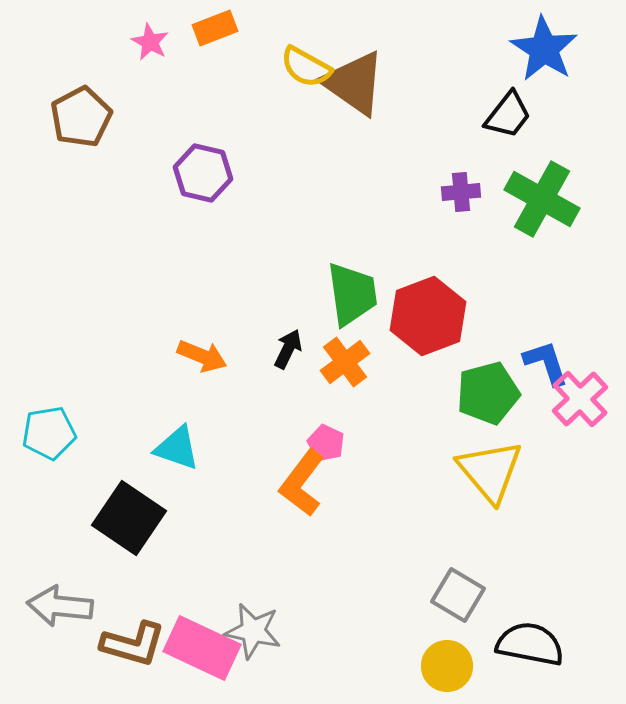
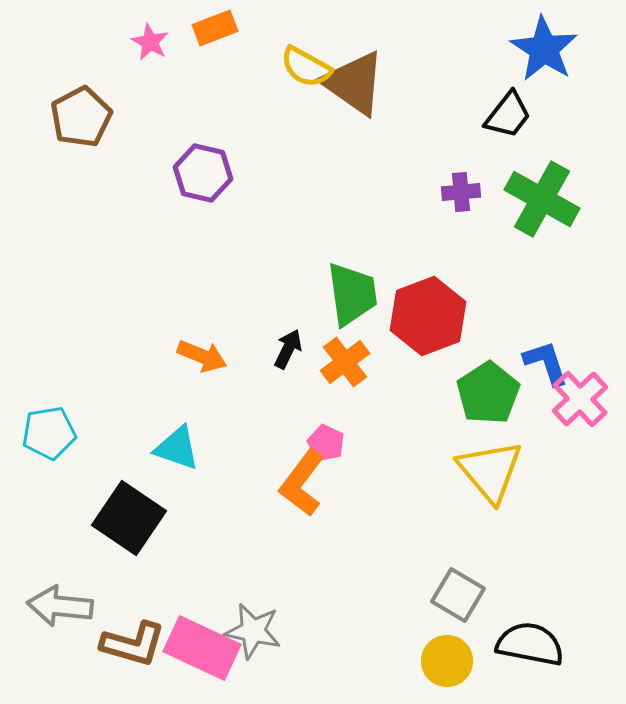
green pentagon: rotated 18 degrees counterclockwise
yellow circle: moved 5 px up
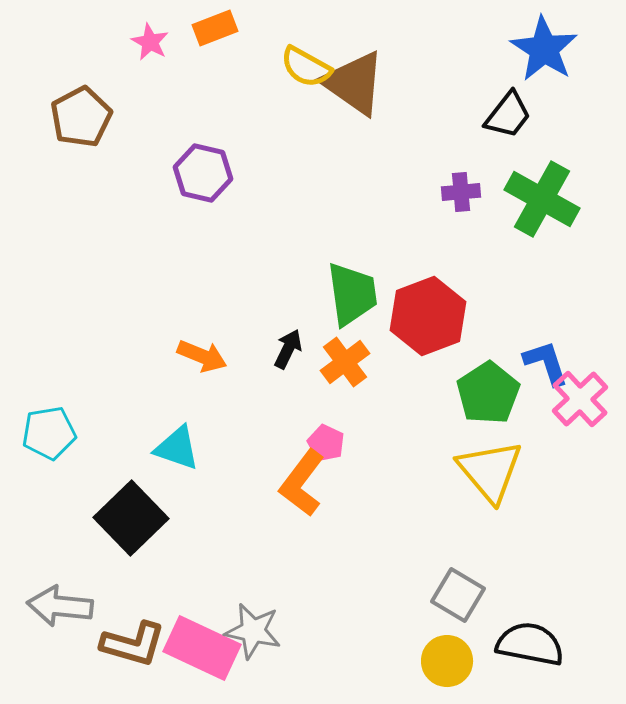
black square: moved 2 px right; rotated 12 degrees clockwise
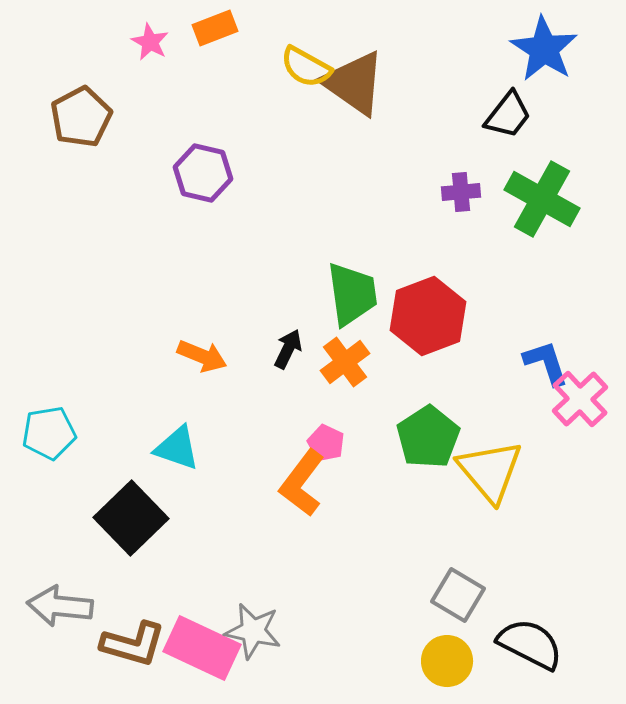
green pentagon: moved 60 px left, 44 px down
black semicircle: rotated 16 degrees clockwise
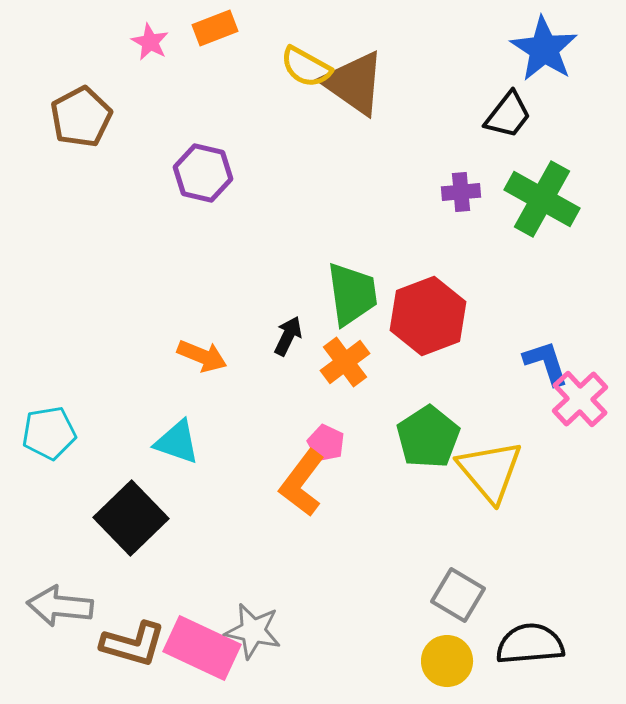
black arrow: moved 13 px up
cyan triangle: moved 6 px up
black semicircle: rotated 32 degrees counterclockwise
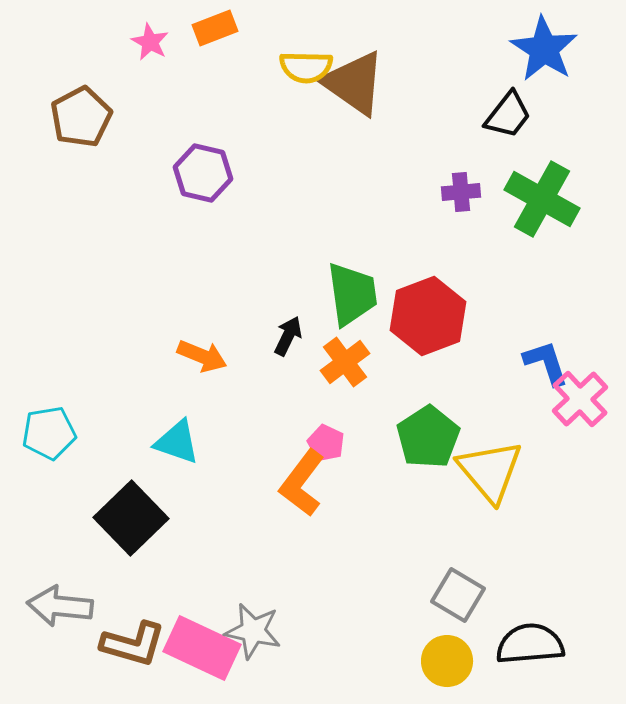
yellow semicircle: rotated 28 degrees counterclockwise
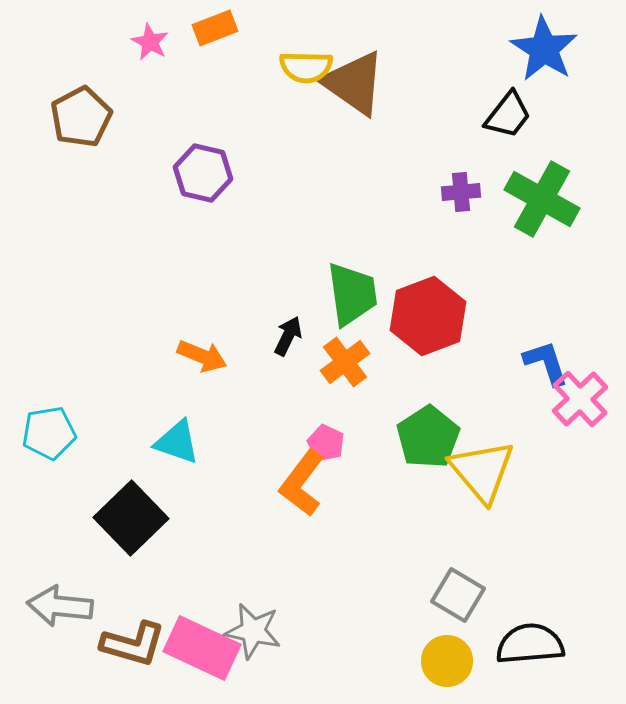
yellow triangle: moved 8 px left
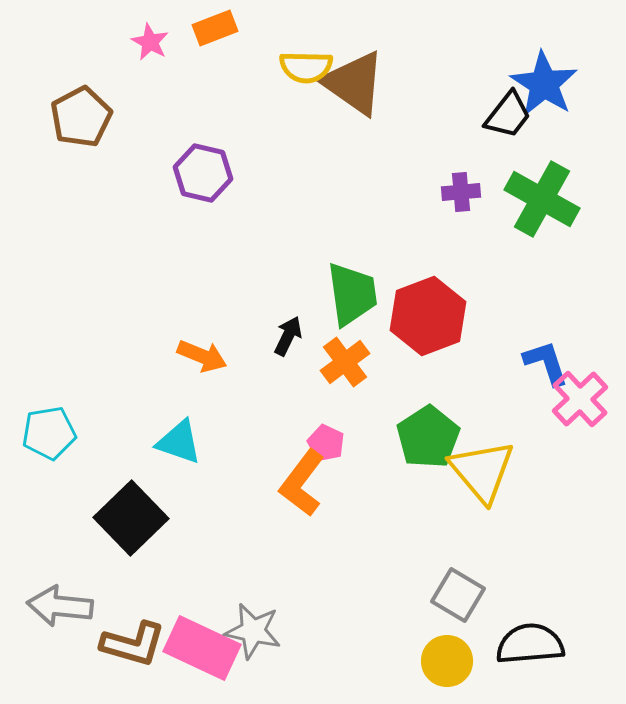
blue star: moved 35 px down
cyan triangle: moved 2 px right
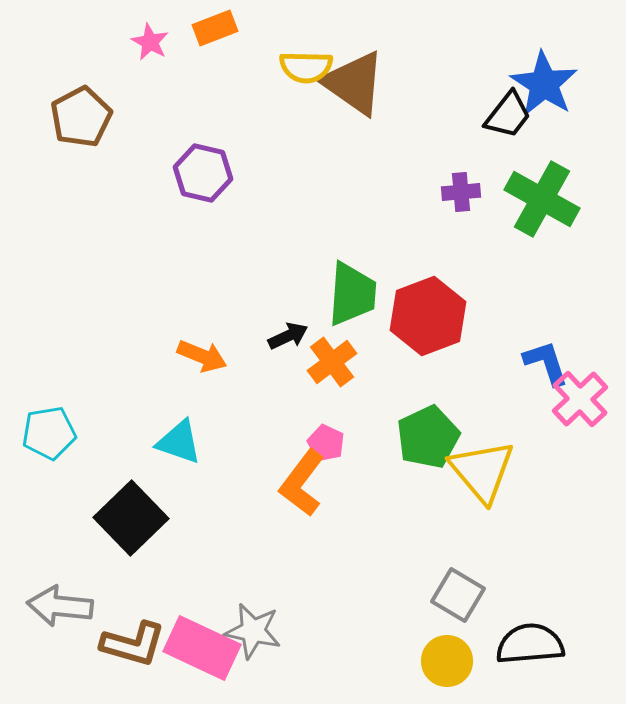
green trapezoid: rotated 12 degrees clockwise
black arrow: rotated 39 degrees clockwise
orange cross: moved 13 px left
green pentagon: rotated 8 degrees clockwise
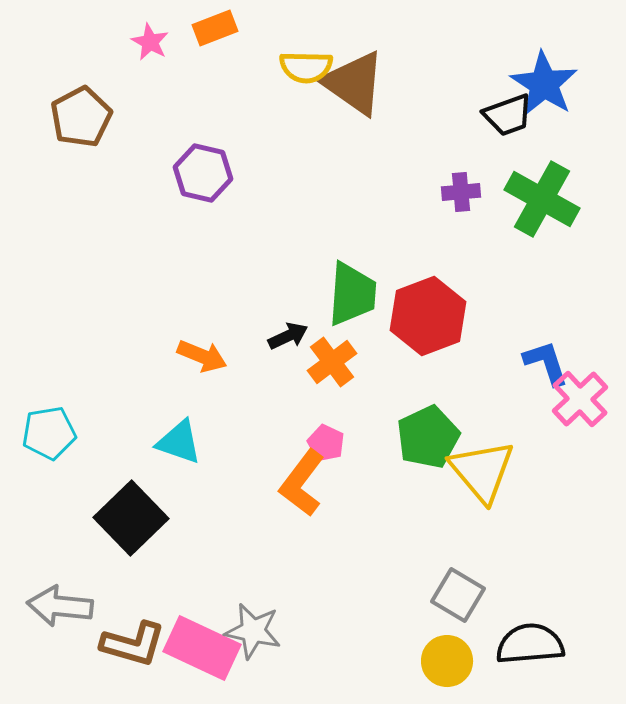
black trapezoid: rotated 32 degrees clockwise
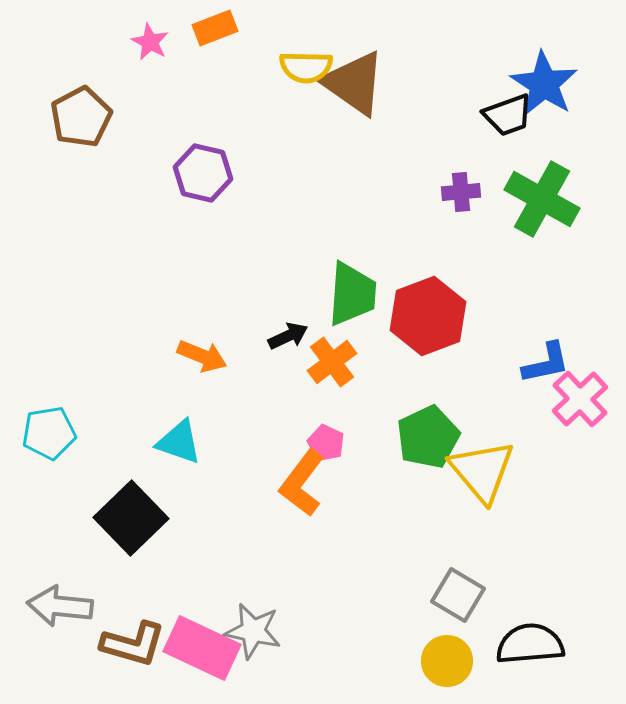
blue L-shape: rotated 96 degrees clockwise
